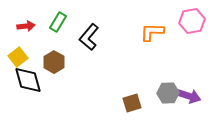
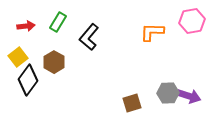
black diamond: rotated 52 degrees clockwise
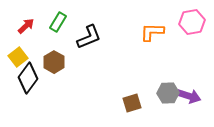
pink hexagon: moved 1 px down
red arrow: rotated 36 degrees counterclockwise
black L-shape: rotated 152 degrees counterclockwise
black diamond: moved 2 px up
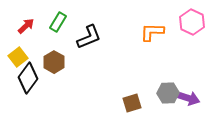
pink hexagon: rotated 25 degrees counterclockwise
purple arrow: moved 1 px left, 2 px down
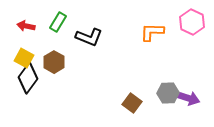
red arrow: rotated 126 degrees counterclockwise
black L-shape: rotated 44 degrees clockwise
yellow square: moved 6 px right, 1 px down; rotated 24 degrees counterclockwise
brown square: rotated 36 degrees counterclockwise
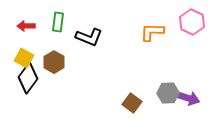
green rectangle: rotated 24 degrees counterclockwise
red arrow: rotated 12 degrees counterclockwise
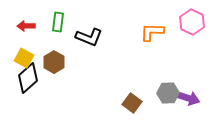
black diamond: rotated 12 degrees clockwise
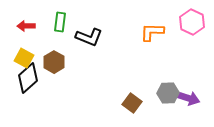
green rectangle: moved 2 px right
